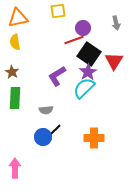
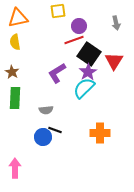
purple circle: moved 4 px left, 2 px up
purple L-shape: moved 3 px up
black line: rotated 64 degrees clockwise
orange cross: moved 6 px right, 5 px up
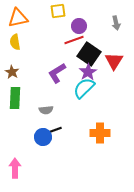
black line: rotated 40 degrees counterclockwise
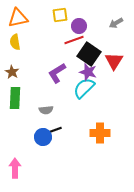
yellow square: moved 2 px right, 4 px down
gray arrow: rotated 72 degrees clockwise
purple star: rotated 24 degrees counterclockwise
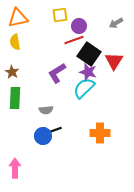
blue circle: moved 1 px up
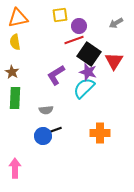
purple L-shape: moved 1 px left, 2 px down
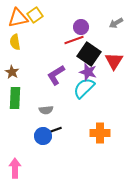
yellow square: moved 25 px left; rotated 28 degrees counterclockwise
purple circle: moved 2 px right, 1 px down
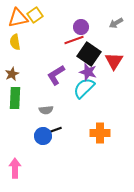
brown star: moved 2 px down; rotated 16 degrees clockwise
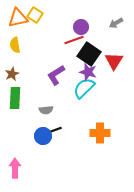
yellow square: rotated 21 degrees counterclockwise
yellow semicircle: moved 3 px down
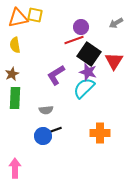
yellow square: rotated 21 degrees counterclockwise
